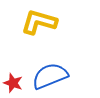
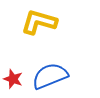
red star: moved 4 px up
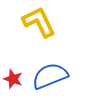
yellow L-shape: rotated 48 degrees clockwise
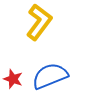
yellow L-shape: rotated 63 degrees clockwise
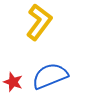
red star: moved 3 px down
